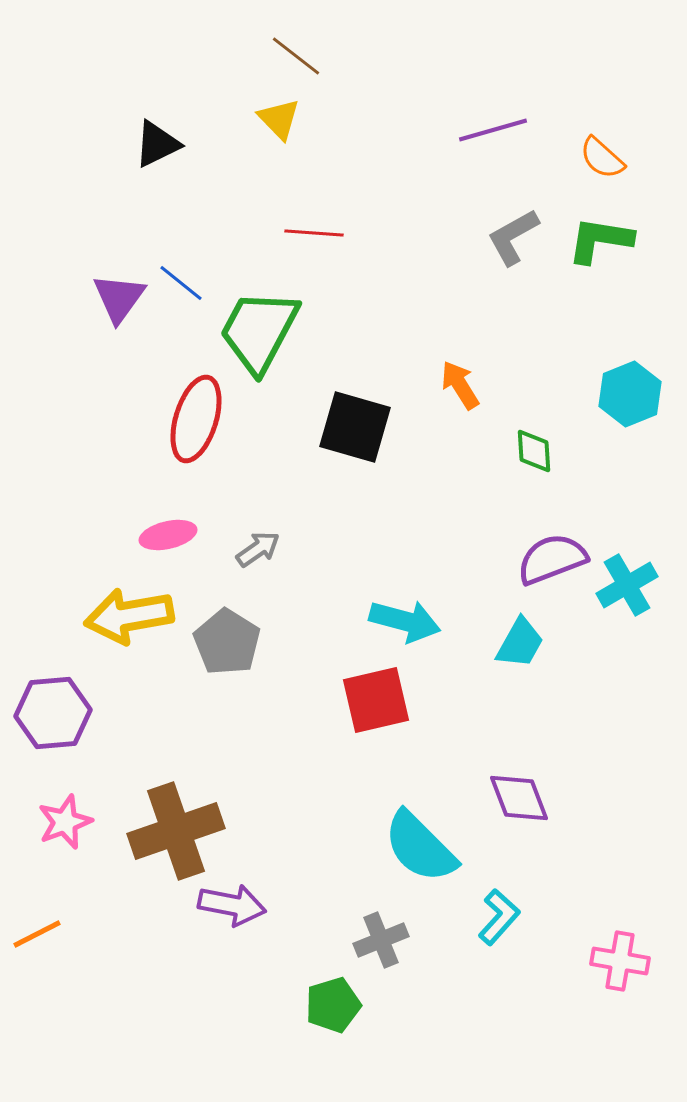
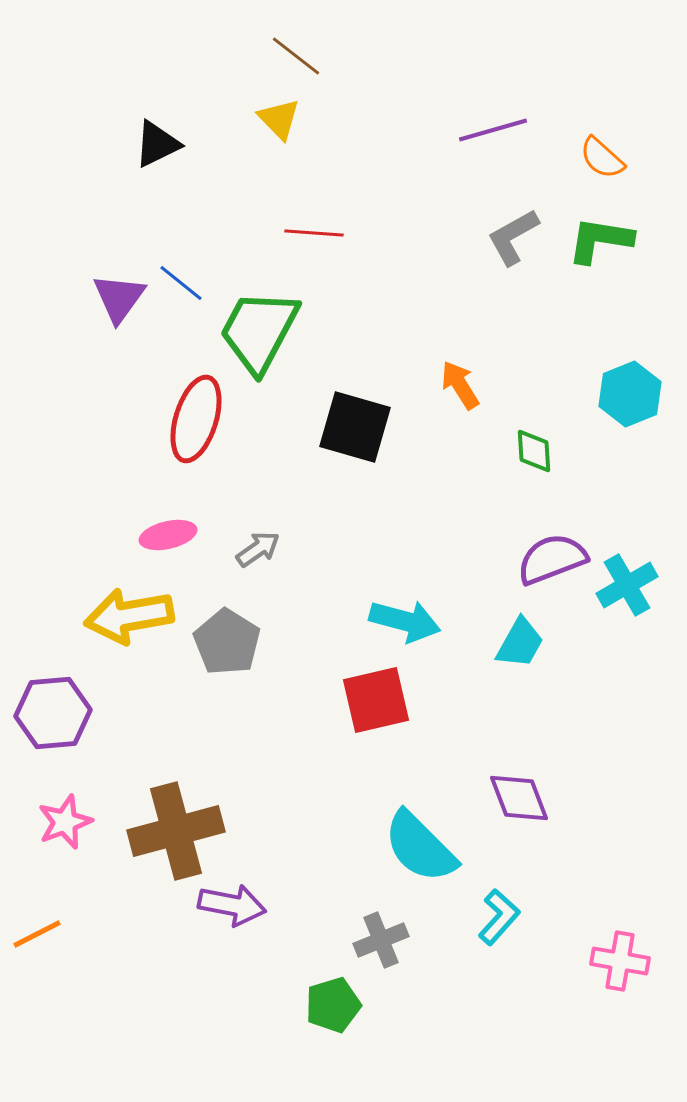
brown cross: rotated 4 degrees clockwise
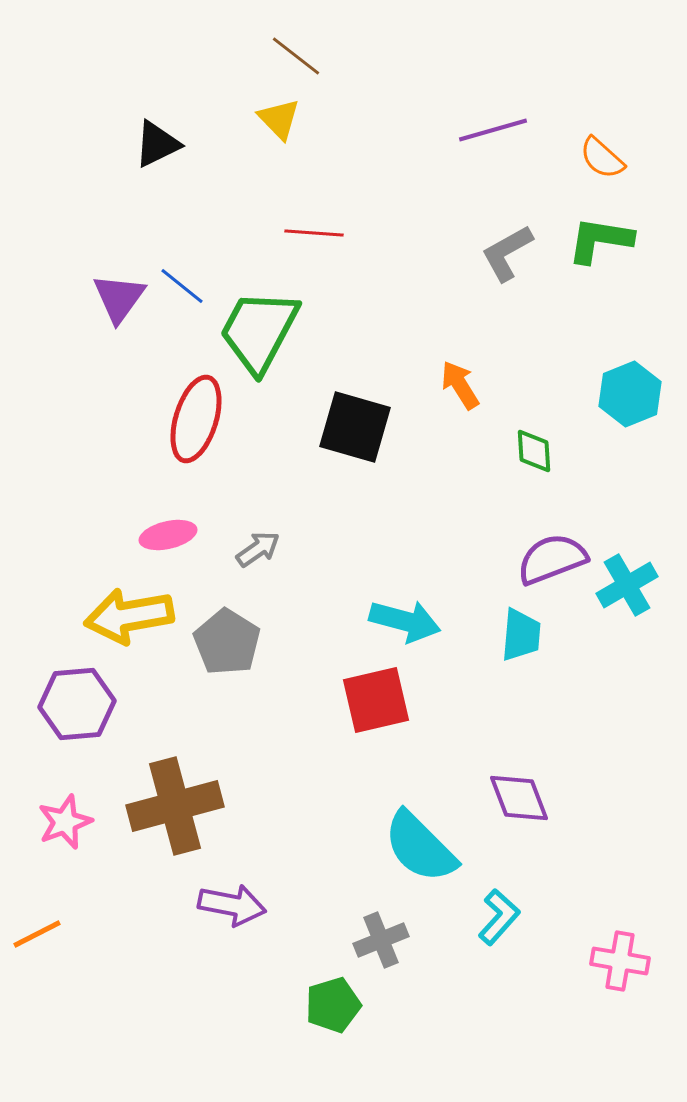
gray L-shape: moved 6 px left, 16 px down
blue line: moved 1 px right, 3 px down
cyan trapezoid: moved 1 px right, 8 px up; rotated 24 degrees counterclockwise
purple hexagon: moved 24 px right, 9 px up
brown cross: moved 1 px left, 25 px up
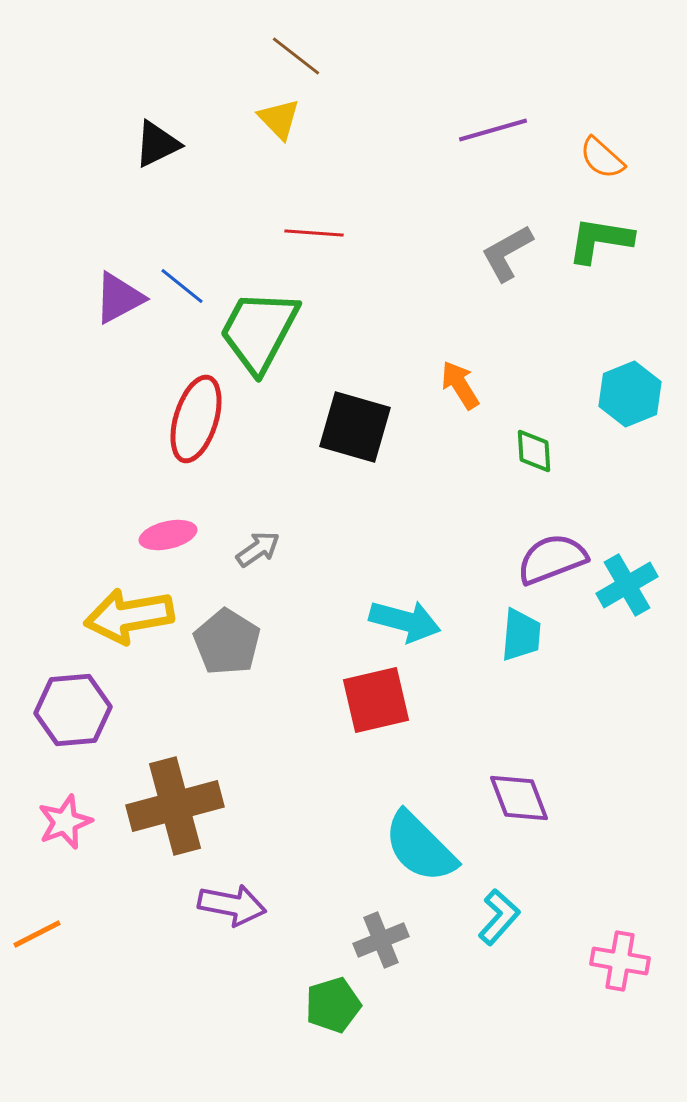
purple triangle: rotated 26 degrees clockwise
purple hexagon: moved 4 px left, 6 px down
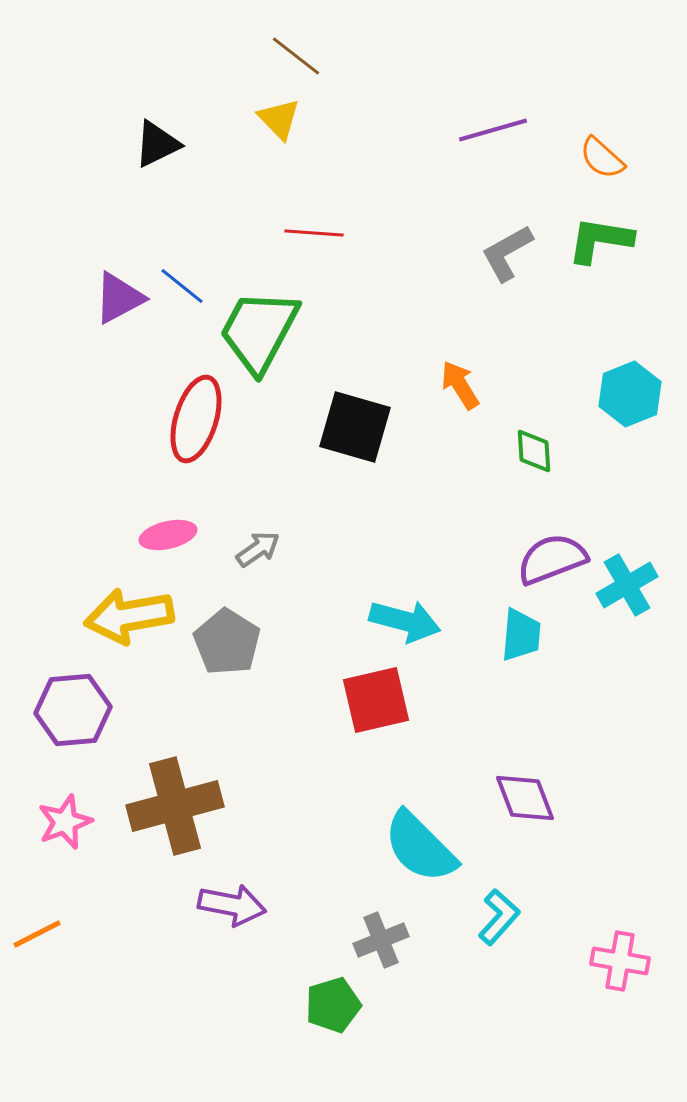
purple diamond: moved 6 px right
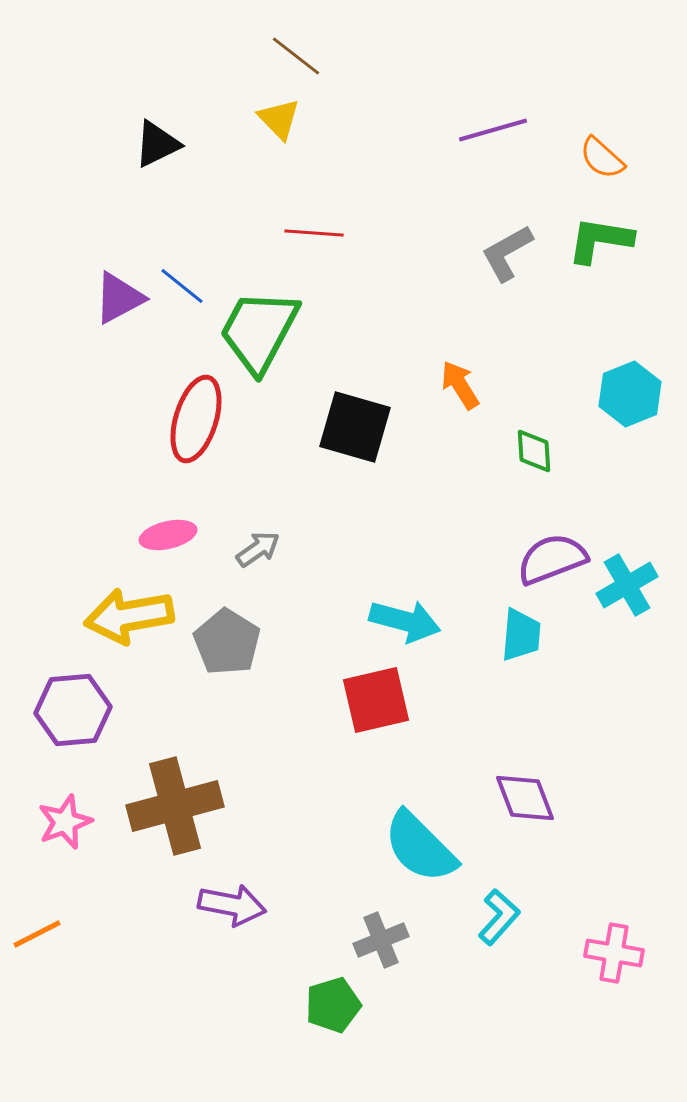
pink cross: moved 6 px left, 8 px up
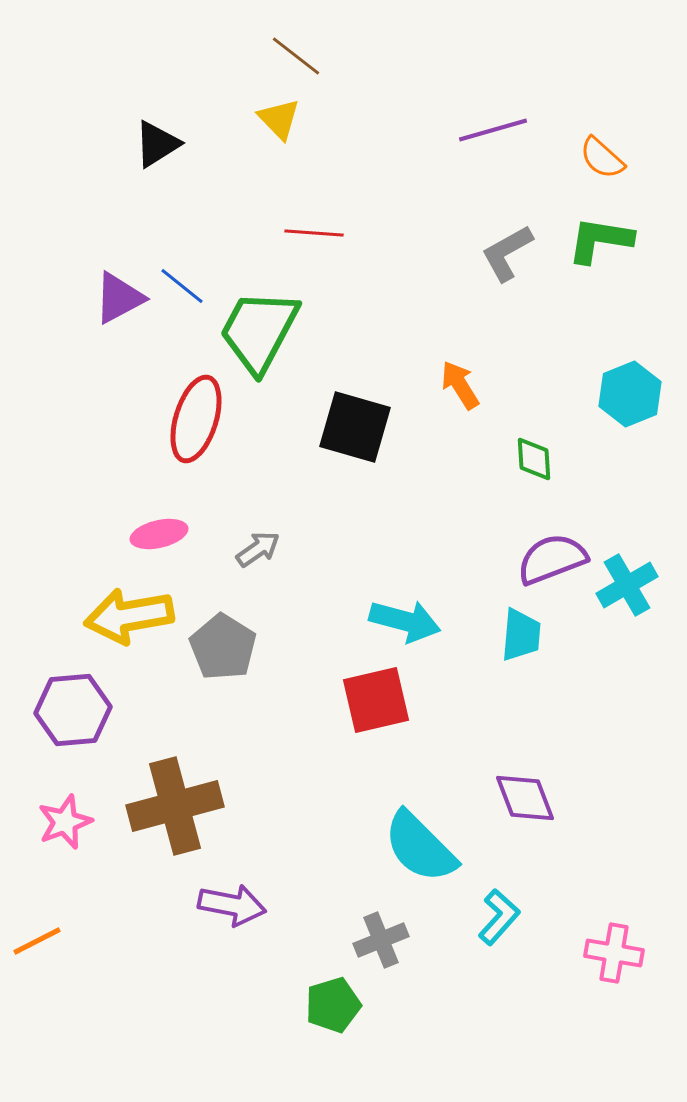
black triangle: rotated 6 degrees counterclockwise
green diamond: moved 8 px down
pink ellipse: moved 9 px left, 1 px up
gray pentagon: moved 4 px left, 5 px down
orange line: moved 7 px down
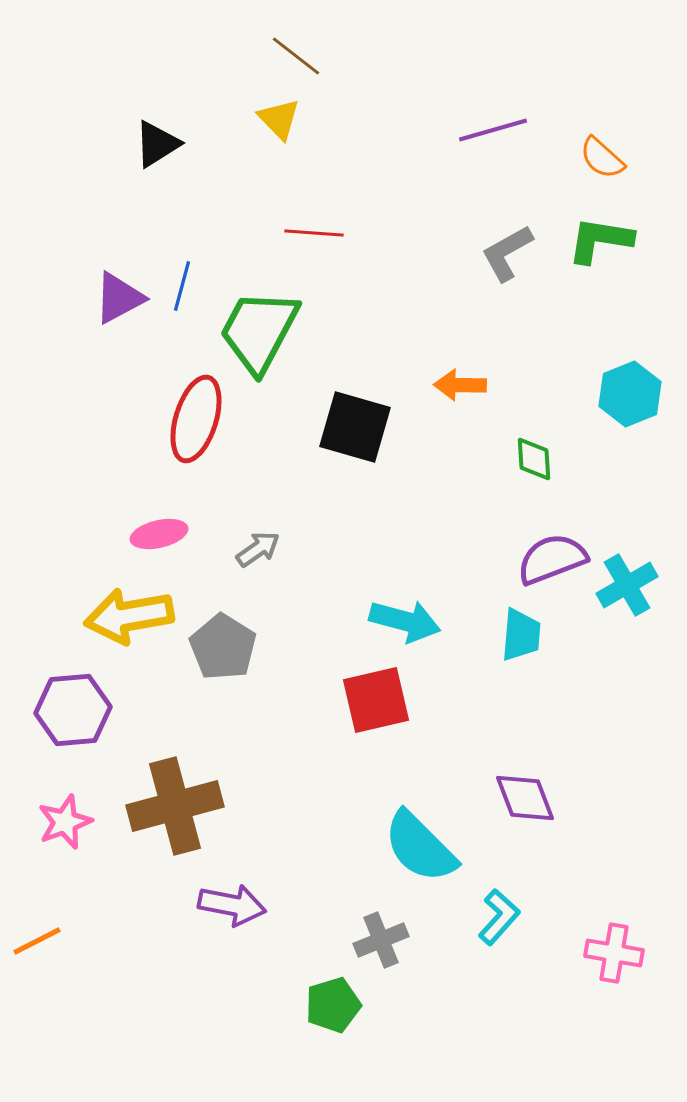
blue line: rotated 66 degrees clockwise
orange arrow: rotated 57 degrees counterclockwise
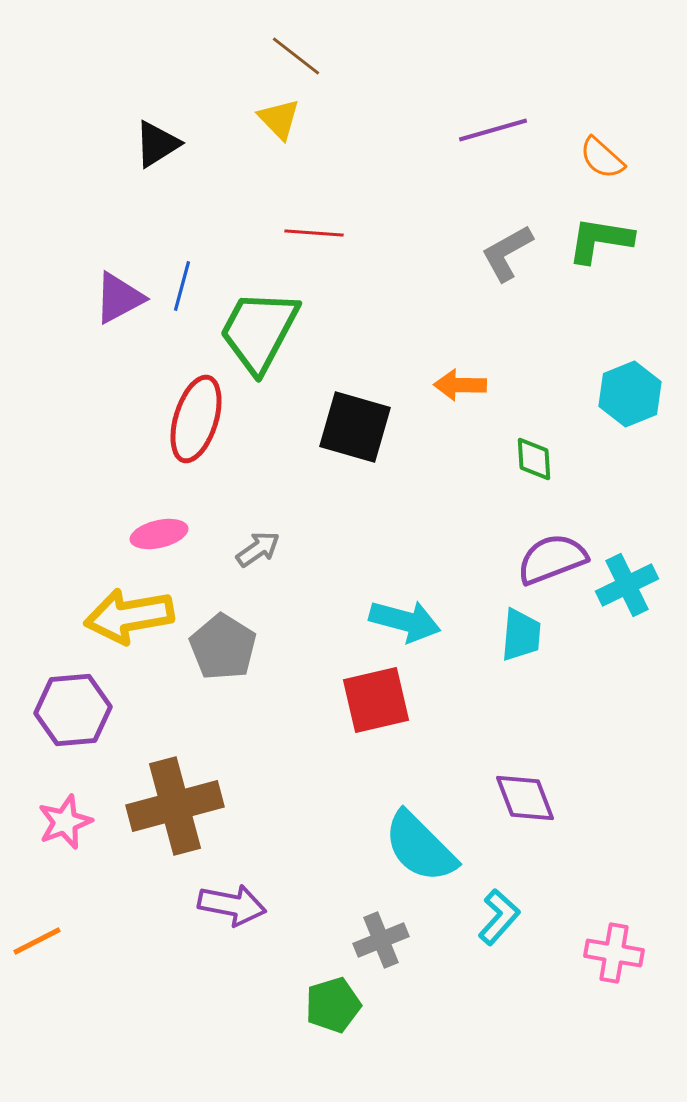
cyan cross: rotated 4 degrees clockwise
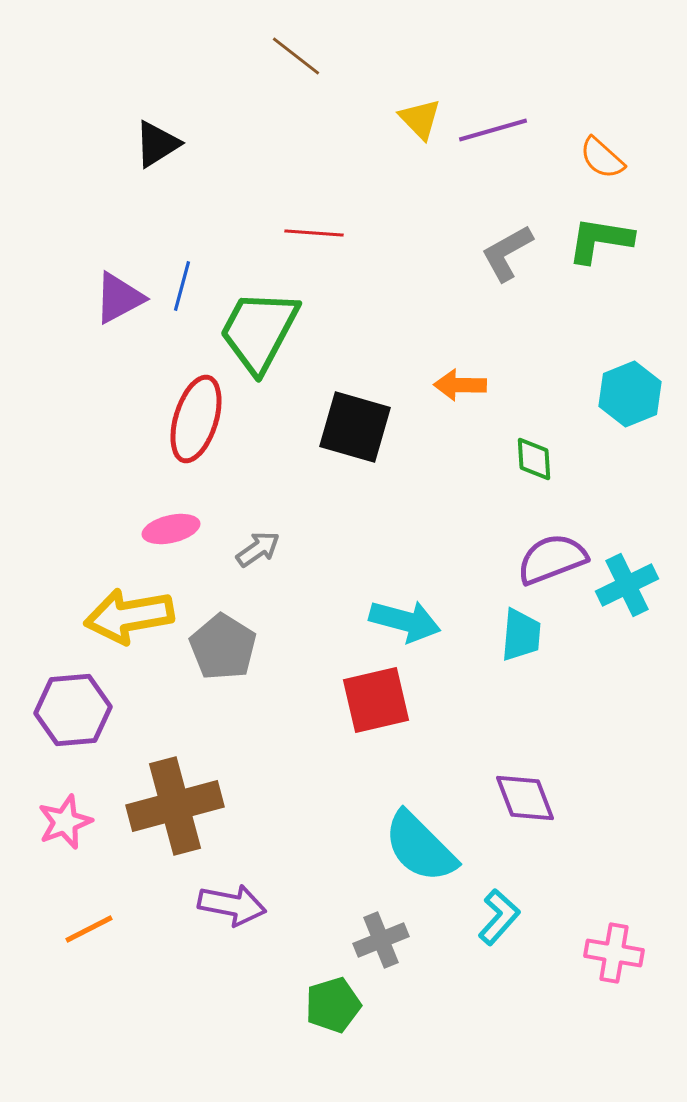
yellow triangle: moved 141 px right
pink ellipse: moved 12 px right, 5 px up
orange line: moved 52 px right, 12 px up
